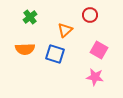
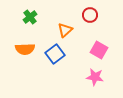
blue square: rotated 36 degrees clockwise
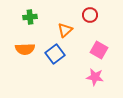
green cross: rotated 32 degrees clockwise
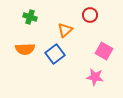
green cross: rotated 24 degrees clockwise
pink square: moved 5 px right, 1 px down
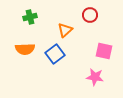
green cross: rotated 32 degrees counterclockwise
pink square: rotated 18 degrees counterclockwise
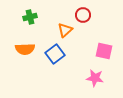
red circle: moved 7 px left
pink star: moved 1 px down
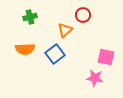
pink square: moved 2 px right, 6 px down
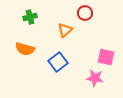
red circle: moved 2 px right, 2 px up
orange semicircle: rotated 18 degrees clockwise
blue square: moved 3 px right, 8 px down
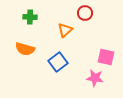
green cross: rotated 16 degrees clockwise
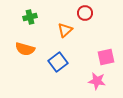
green cross: rotated 16 degrees counterclockwise
pink square: rotated 24 degrees counterclockwise
pink star: moved 2 px right, 3 px down
